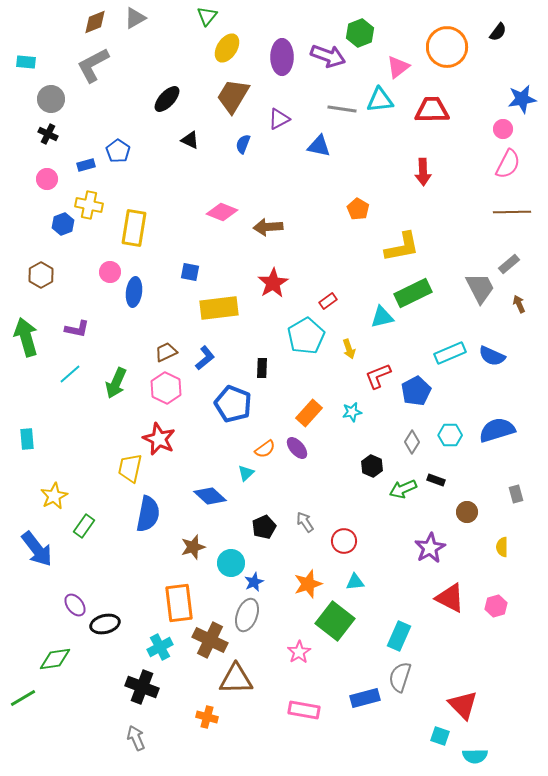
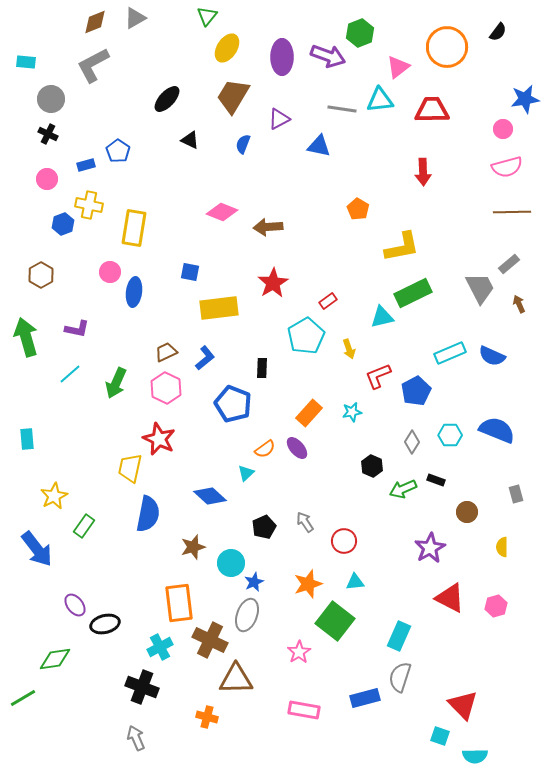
blue star at (522, 99): moved 3 px right
pink semicircle at (508, 164): moved 1 px left, 3 px down; rotated 48 degrees clockwise
blue semicircle at (497, 430): rotated 39 degrees clockwise
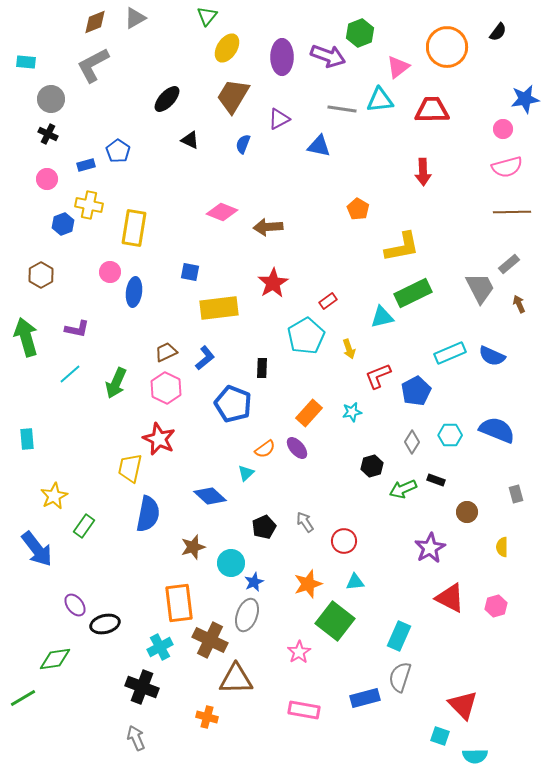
black hexagon at (372, 466): rotated 20 degrees clockwise
